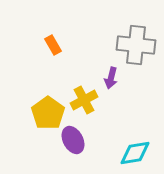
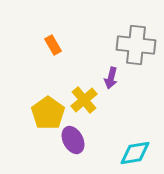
yellow cross: rotated 12 degrees counterclockwise
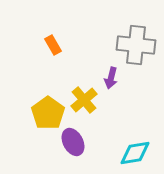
purple ellipse: moved 2 px down
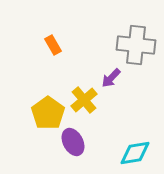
purple arrow: rotated 30 degrees clockwise
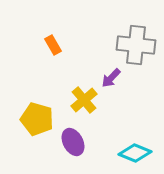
yellow pentagon: moved 11 px left, 6 px down; rotated 20 degrees counterclockwise
cyan diamond: rotated 32 degrees clockwise
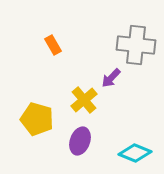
purple ellipse: moved 7 px right, 1 px up; rotated 48 degrees clockwise
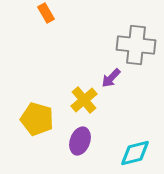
orange rectangle: moved 7 px left, 32 px up
cyan diamond: rotated 36 degrees counterclockwise
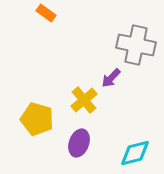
orange rectangle: rotated 24 degrees counterclockwise
gray cross: rotated 6 degrees clockwise
purple ellipse: moved 1 px left, 2 px down
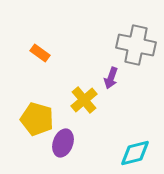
orange rectangle: moved 6 px left, 40 px down
purple arrow: rotated 25 degrees counterclockwise
purple ellipse: moved 16 px left
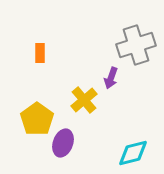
gray cross: rotated 30 degrees counterclockwise
orange rectangle: rotated 54 degrees clockwise
yellow pentagon: rotated 20 degrees clockwise
cyan diamond: moved 2 px left
